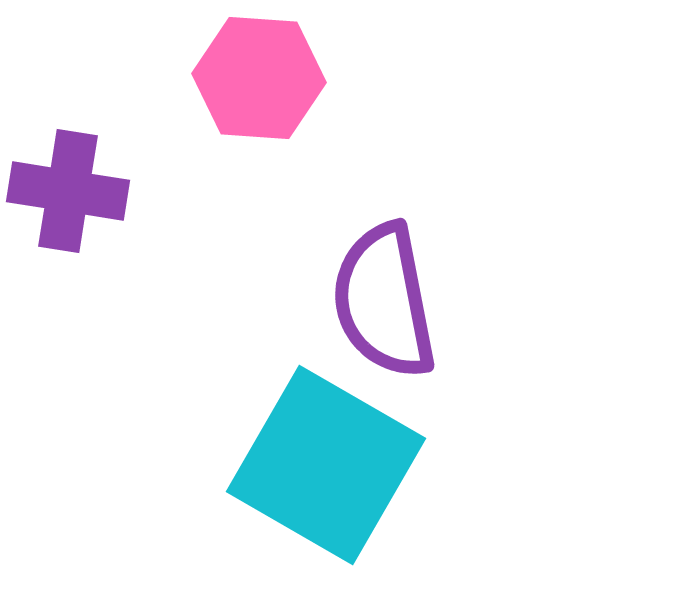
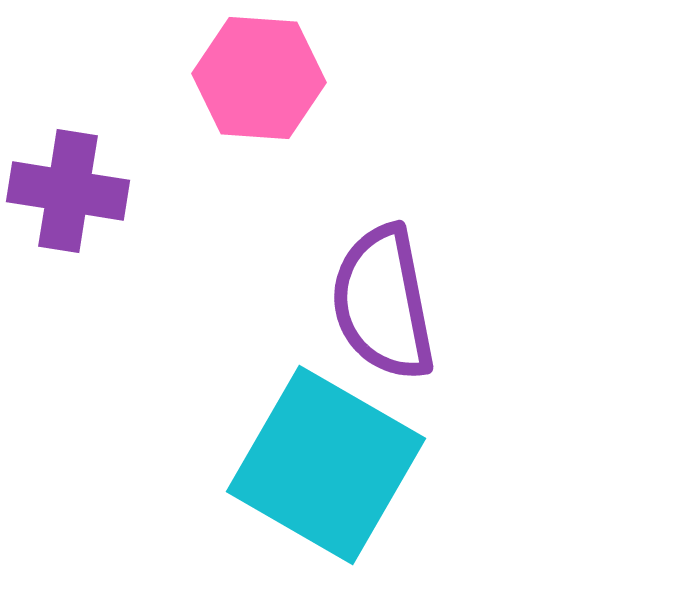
purple semicircle: moved 1 px left, 2 px down
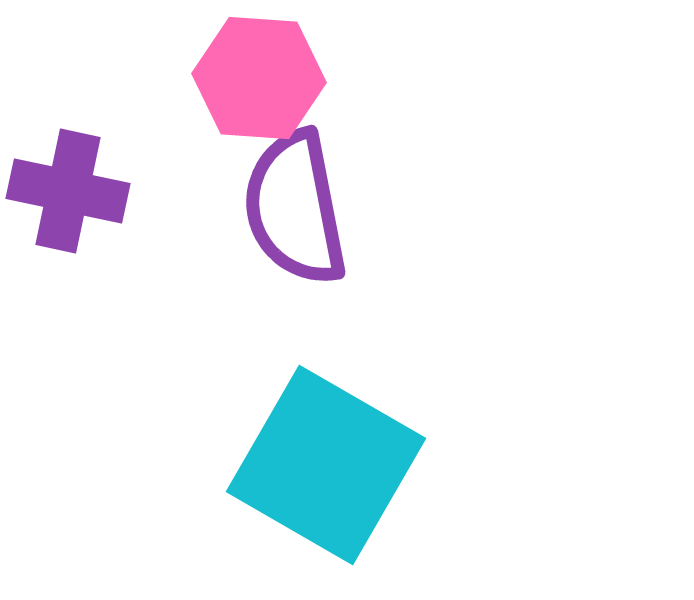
purple cross: rotated 3 degrees clockwise
purple semicircle: moved 88 px left, 95 px up
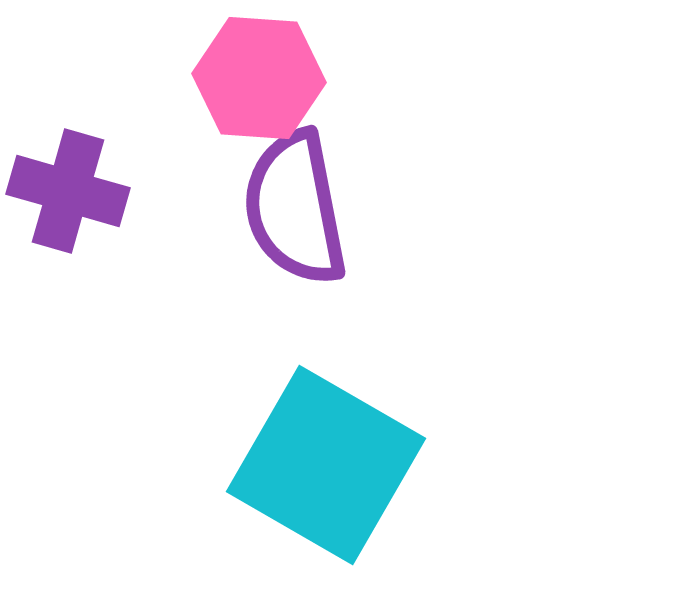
purple cross: rotated 4 degrees clockwise
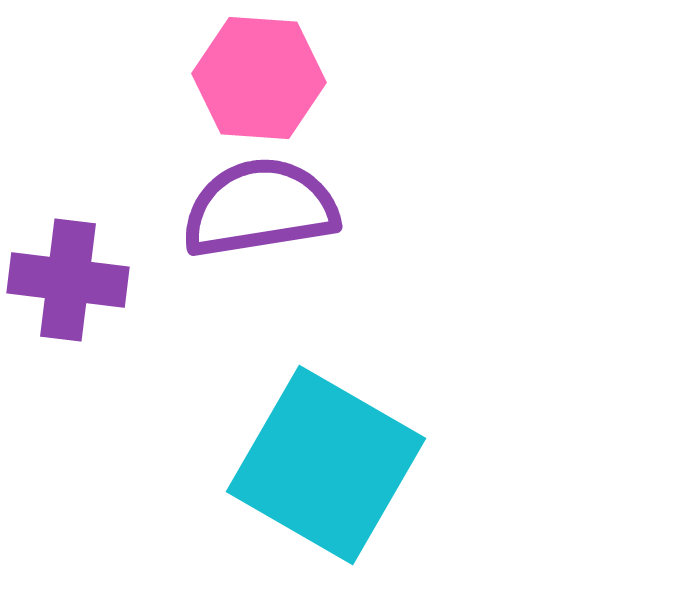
purple cross: moved 89 px down; rotated 9 degrees counterclockwise
purple semicircle: moved 35 px left; rotated 92 degrees clockwise
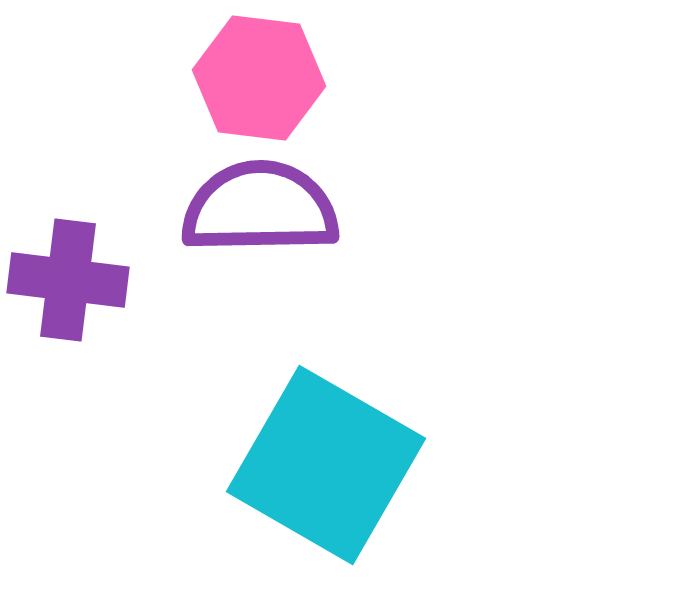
pink hexagon: rotated 3 degrees clockwise
purple semicircle: rotated 8 degrees clockwise
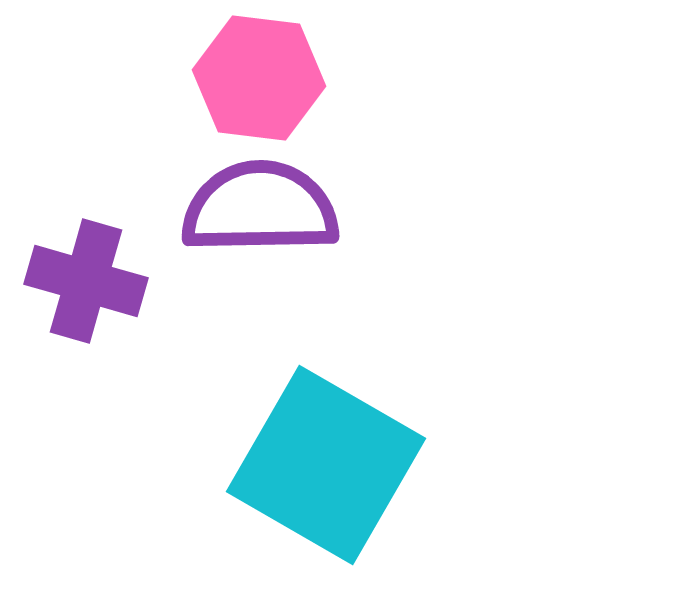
purple cross: moved 18 px right, 1 px down; rotated 9 degrees clockwise
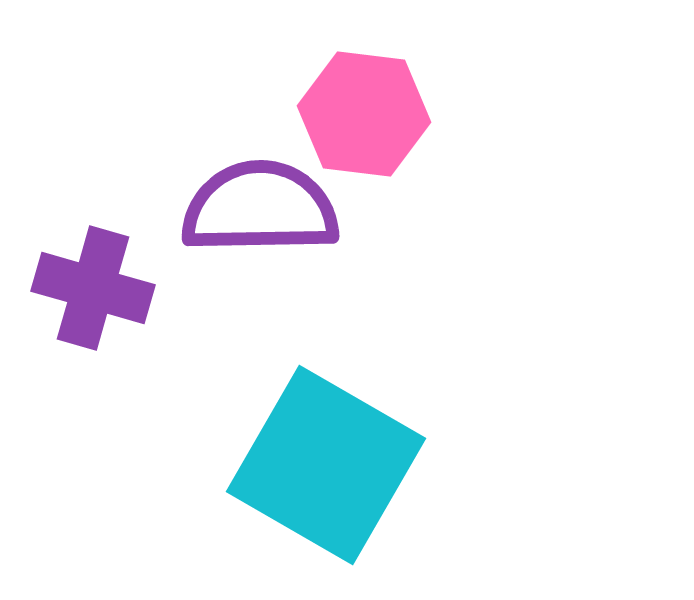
pink hexagon: moved 105 px right, 36 px down
purple cross: moved 7 px right, 7 px down
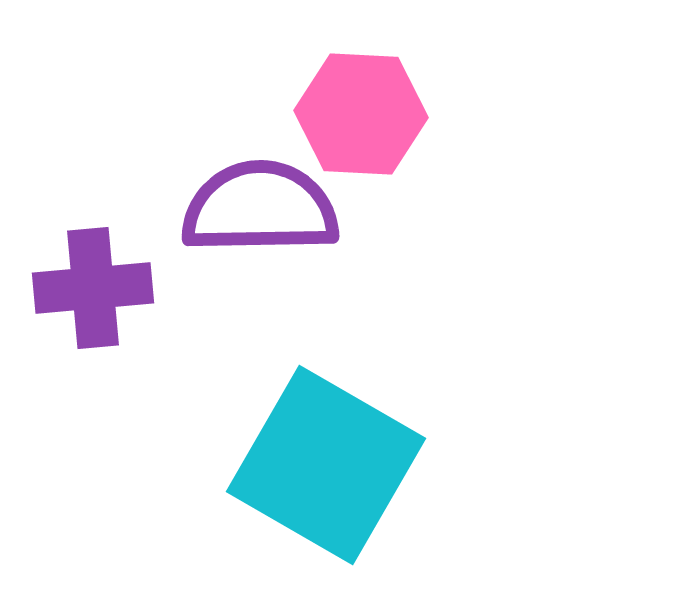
pink hexagon: moved 3 px left; rotated 4 degrees counterclockwise
purple cross: rotated 21 degrees counterclockwise
